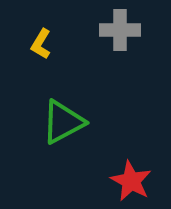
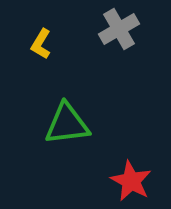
gray cross: moved 1 px left, 1 px up; rotated 30 degrees counterclockwise
green triangle: moved 4 px right, 2 px down; rotated 21 degrees clockwise
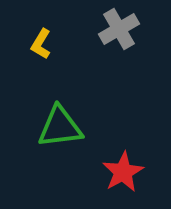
green triangle: moved 7 px left, 3 px down
red star: moved 8 px left, 9 px up; rotated 15 degrees clockwise
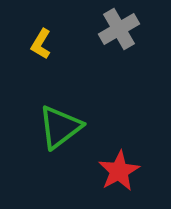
green triangle: rotated 30 degrees counterclockwise
red star: moved 4 px left, 1 px up
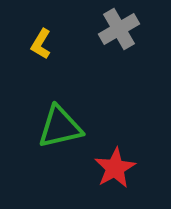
green triangle: rotated 24 degrees clockwise
red star: moved 4 px left, 3 px up
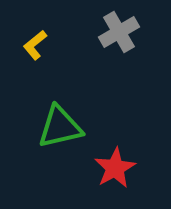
gray cross: moved 3 px down
yellow L-shape: moved 6 px left, 1 px down; rotated 20 degrees clockwise
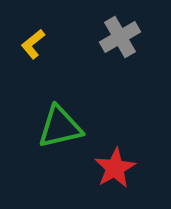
gray cross: moved 1 px right, 5 px down
yellow L-shape: moved 2 px left, 1 px up
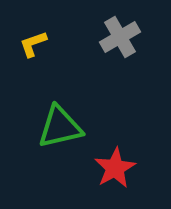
yellow L-shape: rotated 20 degrees clockwise
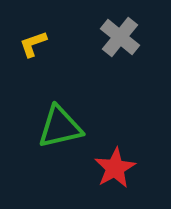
gray cross: rotated 21 degrees counterclockwise
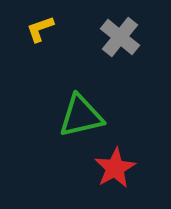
yellow L-shape: moved 7 px right, 15 px up
green triangle: moved 21 px right, 11 px up
